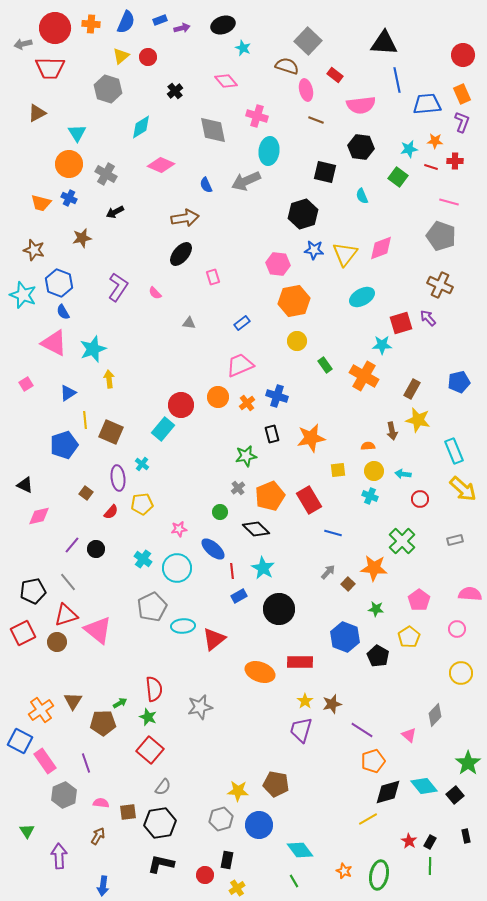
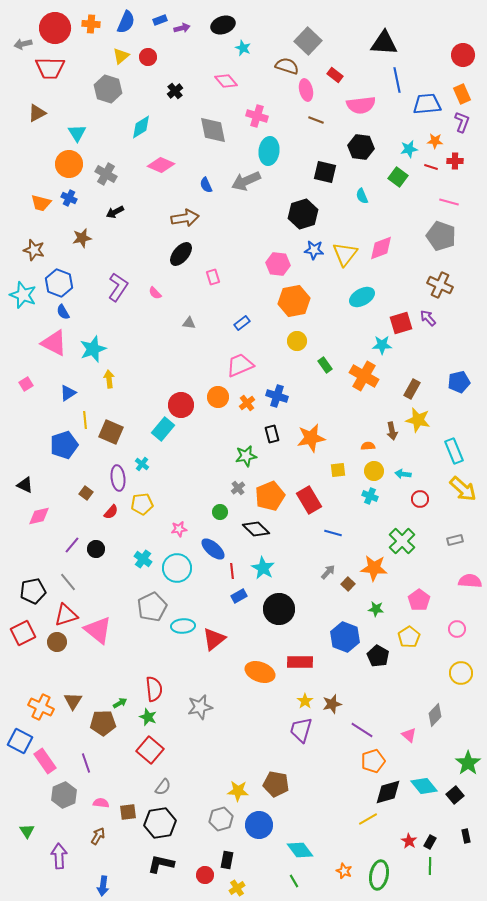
pink semicircle at (470, 594): moved 13 px up
orange cross at (41, 710): moved 3 px up; rotated 30 degrees counterclockwise
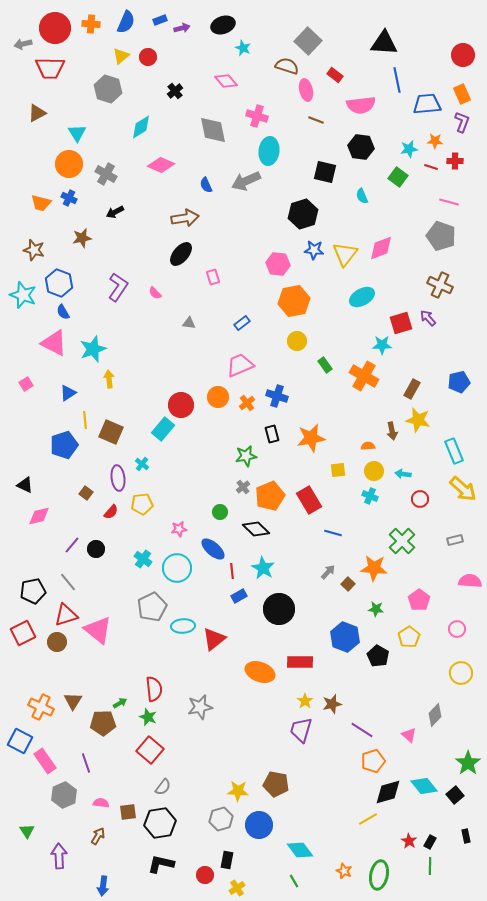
gray cross at (238, 488): moved 5 px right, 1 px up
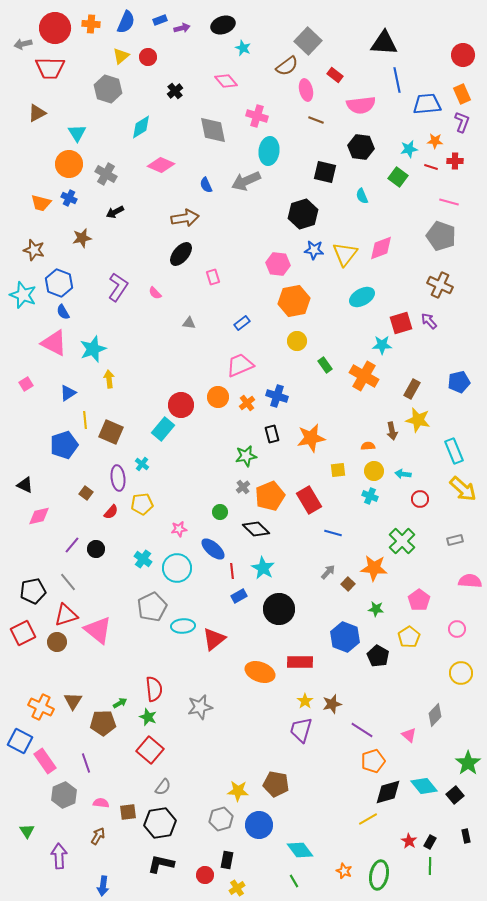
brown semicircle at (287, 66): rotated 125 degrees clockwise
purple arrow at (428, 318): moved 1 px right, 3 px down
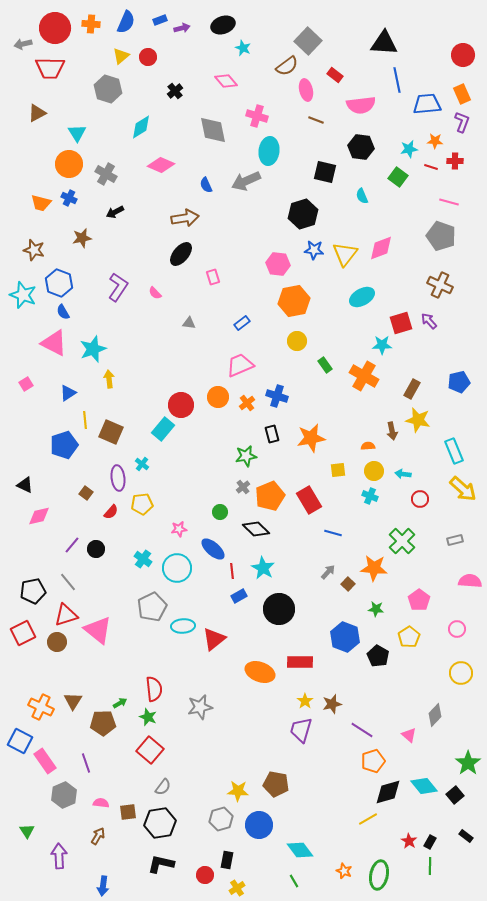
black rectangle at (466, 836): rotated 40 degrees counterclockwise
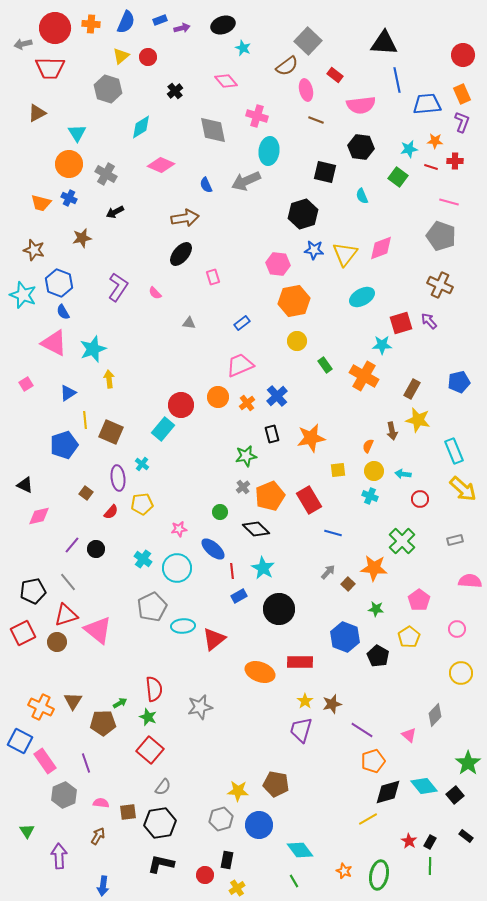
blue cross at (277, 396): rotated 30 degrees clockwise
orange semicircle at (368, 446): rotated 64 degrees counterclockwise
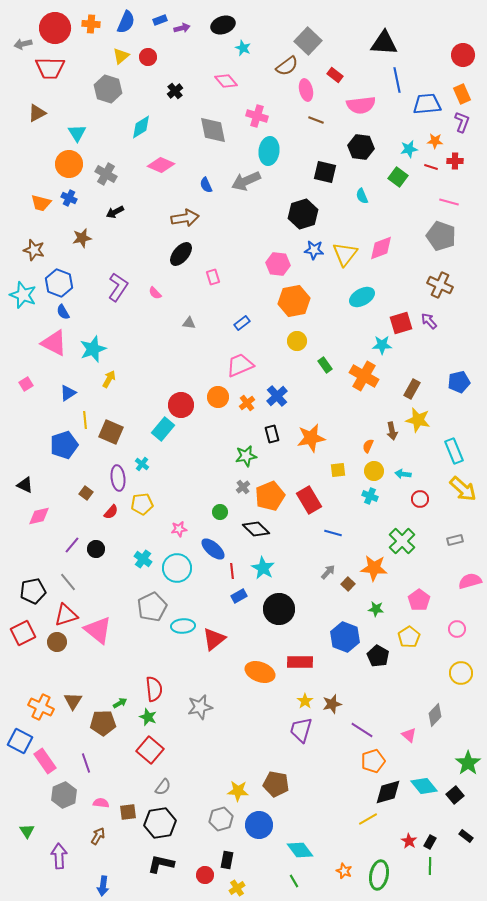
yellow arrow at (109, 379): rotated 36 degrees clockwise
pink semicircle at (470, 581): rotated 20 degrees counterclockwise
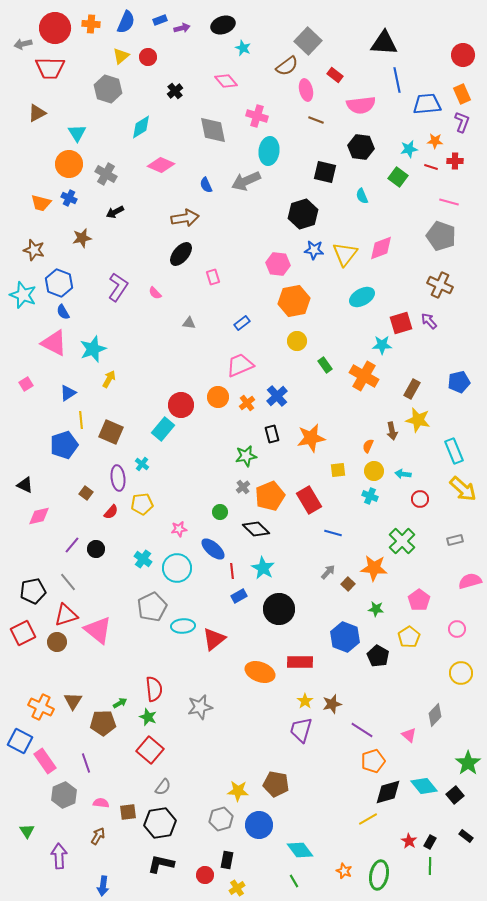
yellow line at (85, 420): moved 4 px left
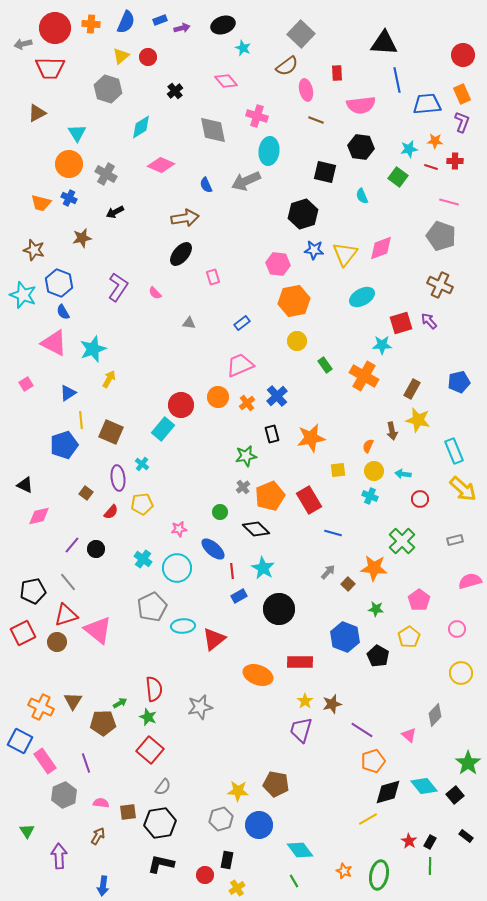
gray square at (308, 41): moved 7 px left, 7 px up
red rectangle at (335, 75): moved 2 px right, 2 px up; rotated 49 degrees clockwise
orange ellipse at (260, 672): moved 2 px left, 3 px down
